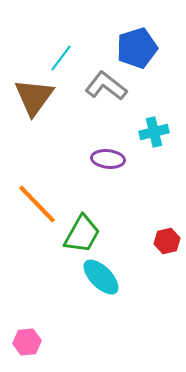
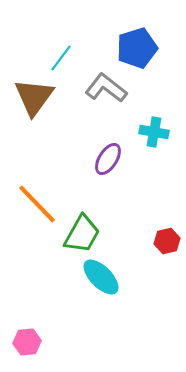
gray L-shape: moved 2 px down
cyan cross: rotated 24 degrees clockwise
purple ellipse: rotated 64 degrees counterclockwise
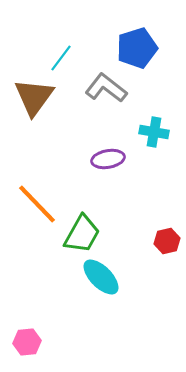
purple ellipse: rotated 48 degrees clockwise
